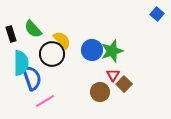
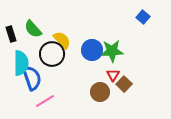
blue square: moved 14 px left, 3 px down
green star: rotated 15 degrees clockwise
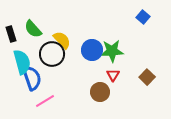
cyan semicircle: moved 1 px right, 1 px up; rotated 15 degrees counterclockwise
brown square: moved 23 px right, 7 px up
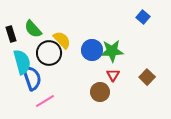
black circle: moved 3 px left, 1 px up
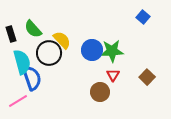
pink line: moved 27 px left
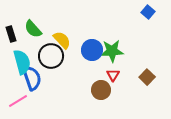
blue square: moved 5 px right, 5 px up
black circle: moved 2 px right, 3 px down
brown circle: moved 1 px right, 2 px up
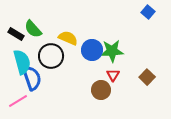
black rectangle: moved 5 px right; rotated 42 degrees counterclockwise
yellow semicircle: moved 6 px right, 2 px up; rotated 24 degrees counterclockwise
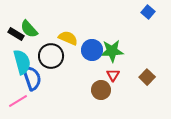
green semicircle: moved 4 px left
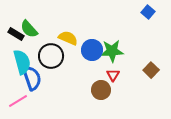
brown square: moved 4 px right, 7 px up
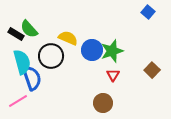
green star: rotated 15 degrees counterclockwise
brown square: moved 1 px right
brown circle: moved 2 px right, 13 px down
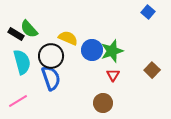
blue semicircle: moved 19 px right
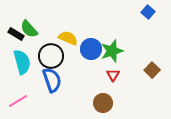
blue circle: moved 1 px left, 1 px up
blue semicircle: moved 1 px right, 2 px down
